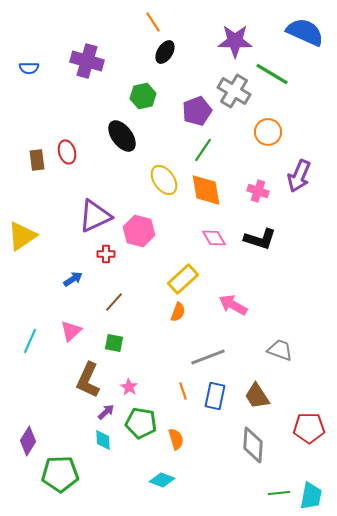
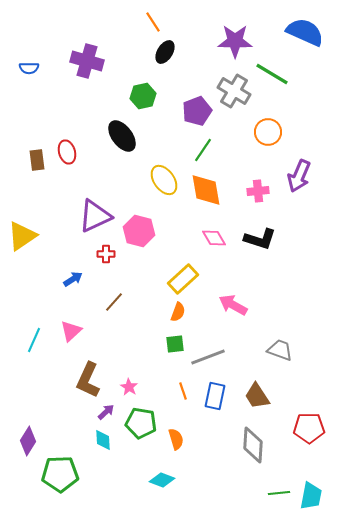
pink cross at (258, 191): rotated 25 degrees counterclockwise
cyan line at (30, 341): moved 4 px right, 1 px up
green square at (114, 343): moved 61 px right, 1 px down; rotated 18 degrees counterclockwise
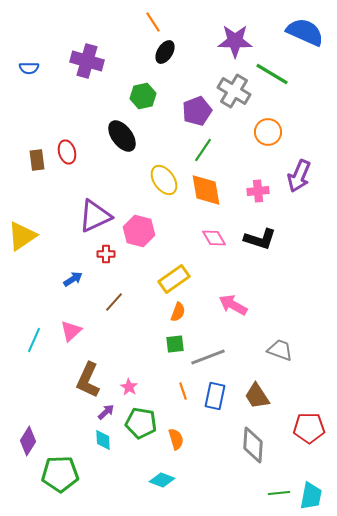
yellow rectangle at (183, 279): moved 9 px left; rotated 8 degrees clockwise
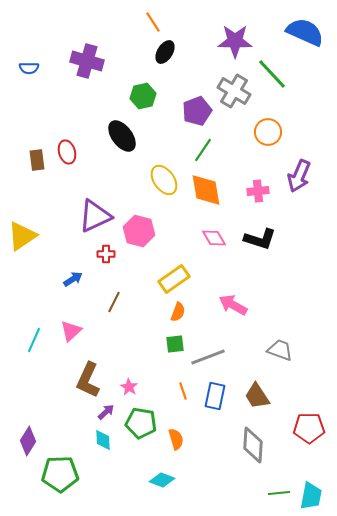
green line at (272, 74): rotated 16 degrees clockwise
brown line at (114, 302): rotated 15 degrees counterclockwise
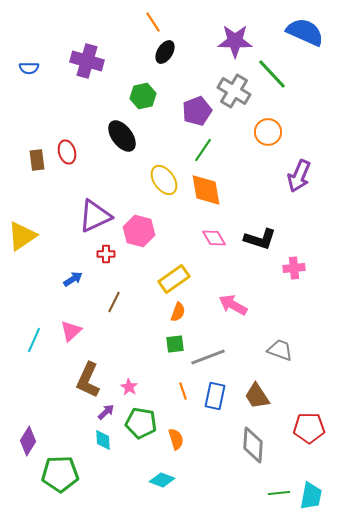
pink cross at (258, 191): moved 36 px right, 77 px down
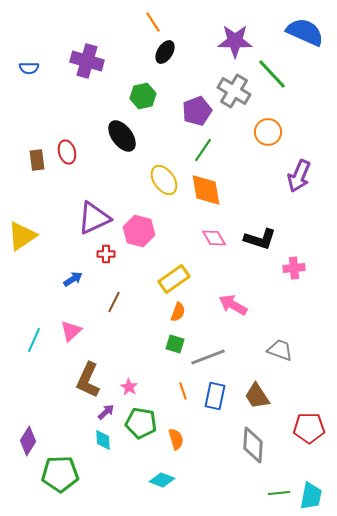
purple triangle at (95, 216): moved 1 px left, 2 px down
green square at (175, 344): rotated 24 degrees clockwise
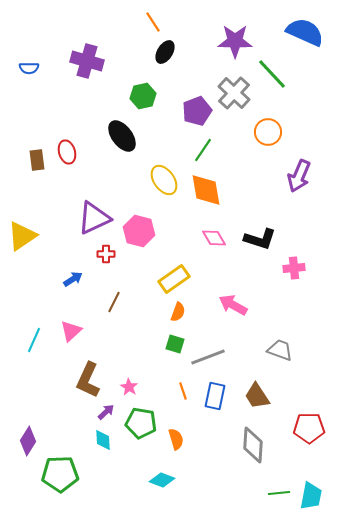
gray cross at (234, 91): moved 2 px down; rotated 12 degrees clockwise
